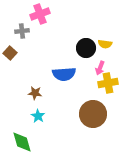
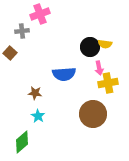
black circle: moved 4 px right, 1 px up
pink arrow: moved 1 px left; rotated 32 degrees counterclockwise
green diamond: rotated 65 degrees clockwise
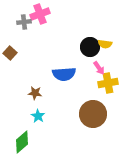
gray cross: moved 2 px right, 9 px up
pink arrow: rotated 24 degrees counterclockwise
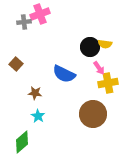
brown square: moved 6 px right, 11 px down
blue semicircle: rotated 30 degrees clockwise
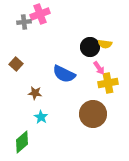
cyan star: moved 3 px right, 1 px down
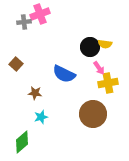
cyan star: rotated 24 degrees clockwise
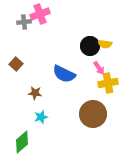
black circle: moved 1 px up
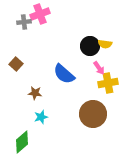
blue semicircle: rotated 15 degrees clockwise
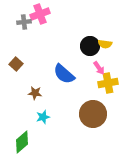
cyan star: moved 2 px right
